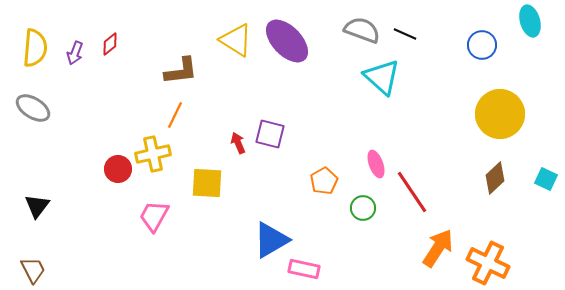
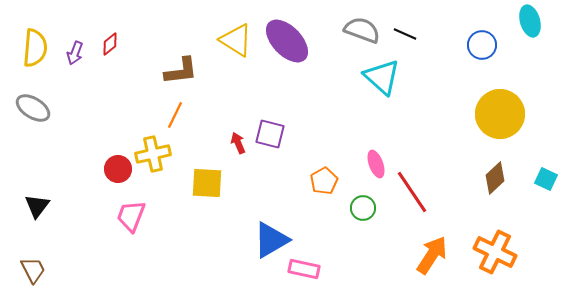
pink trapezoid: moved 23 px left; rotated 8 degrees counterclockwise
orange arrow: moved 6 px left, 7 px down
orange cross: moved 7 px right, 11 px up
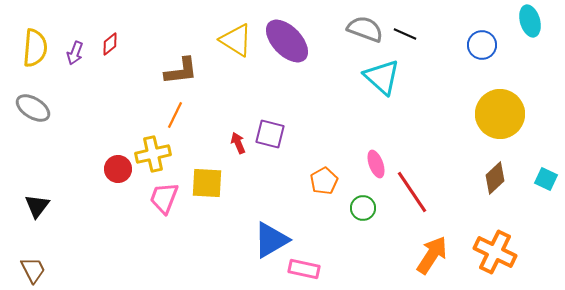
gray semicircle: moved 3 px right, 1 px up
pink trapezoid: moved 33 px right, 18 px up
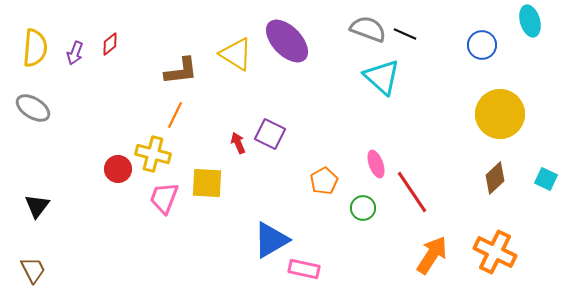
gray semicircle: moved 3 px right
yellow triangle: moved 14 px down
purple square: rotated 12 degrees clockwise
yellow cross: rotated 28 degrees clockwise
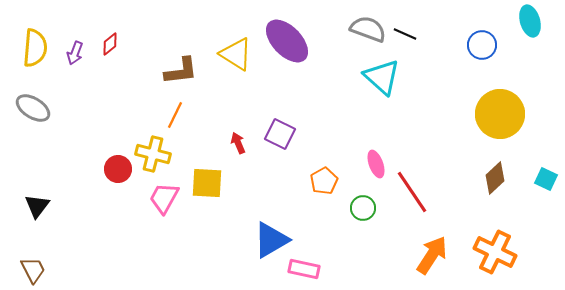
purple square: moved 10 px right
pink trapezoid: rotated 8 degrees clockwise
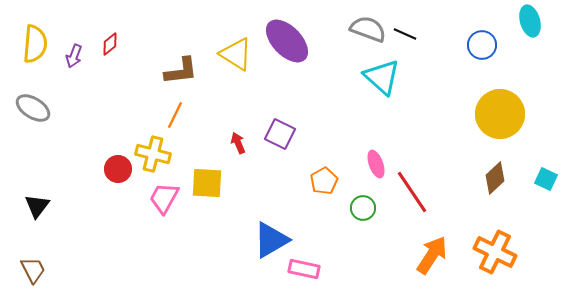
yellow semicircle: moved 4 px up
purple arrow: moved 1 px left, 3 px down
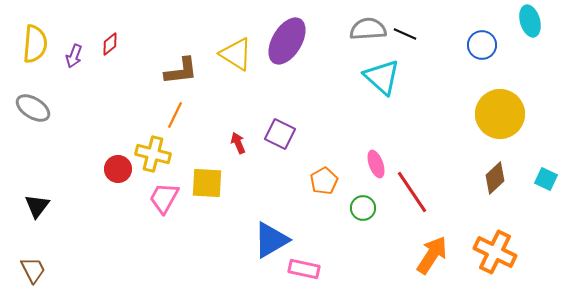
gray semicircle: rotated 24 degrees counterclockwise
purple ellipse: rotated 75 degrees clockwise
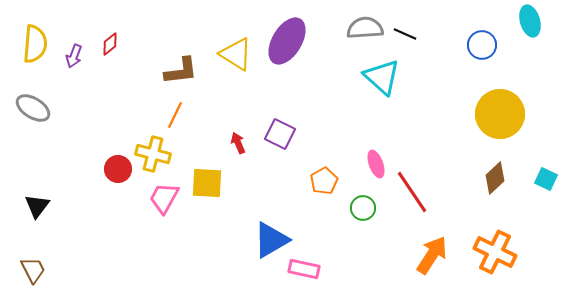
gray semicircle: moved 3 px left, 1 px up
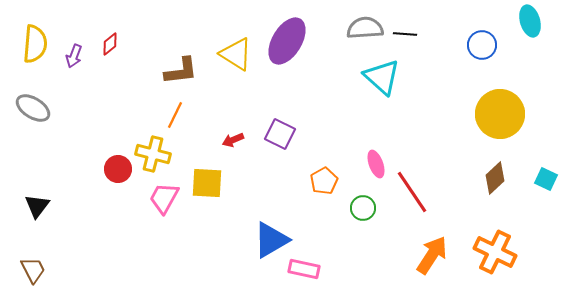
black line: rotated 20 degrees counterclockwise
red arrow: moved 5 px left, 3 px up; rotated 90 degrees counterclockwise
